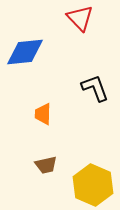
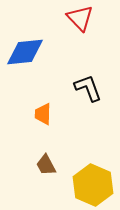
black L-shape: moved 7 px left
brown trapezoid: rotated 75 degrees clockwise
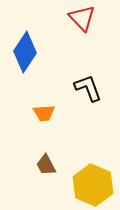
red triangle: moved 2 px right
blue diamond: rotated 51 degrees counterclockwise
orange trapezoid: moved 1 px right, 1 px up; rotated 95 degrees counterclockwise
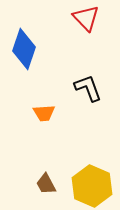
red triangle: moved 4 px right
blue diamond: moved 1 px left, 3 px up; rotated 15 degrees counterclockwise
brown trapezoid: moved 19 px down
yellow hexagon: moved 1 px left, 1 px down
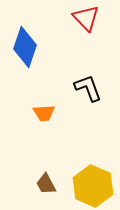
blue diamond: moved 1 px right, 2 px up
yellow hexagon: moved 1 px right
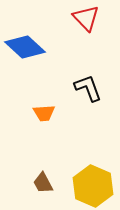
blue diamond: rotated 66 degrees counterclockwise
brown trapezoid: moved 3 px left, 1 px up
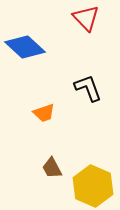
orange trapezoid: rotated 15 degrees counterclockwise
brown trapezoid: moved 9 px right, 15 px up
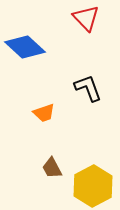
yellow hexagon: rotated 9 degrees clockwise
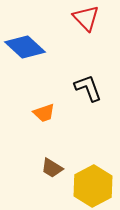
brown trapezoid: rotated 30 degrees counterclockwise
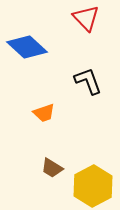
blue diamond: moved 2 px right
black L-shape: moved 7 px up
